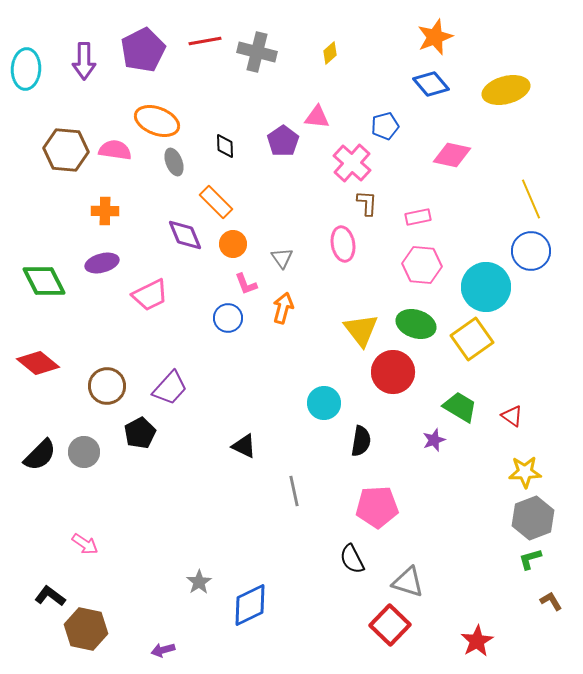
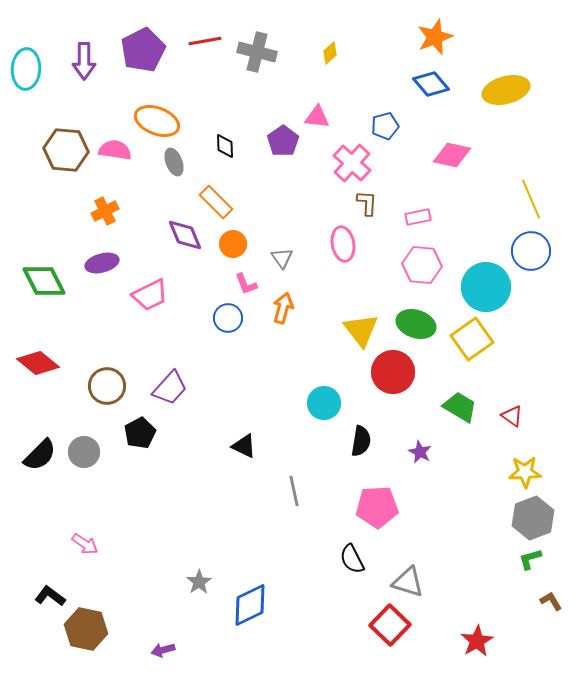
orange cross at (105, 211): rotated 28 degrees counterclockwise
purple star at (434, 440): moved 14 px left, 12 px down; rotated 25 degrees counterclockwise
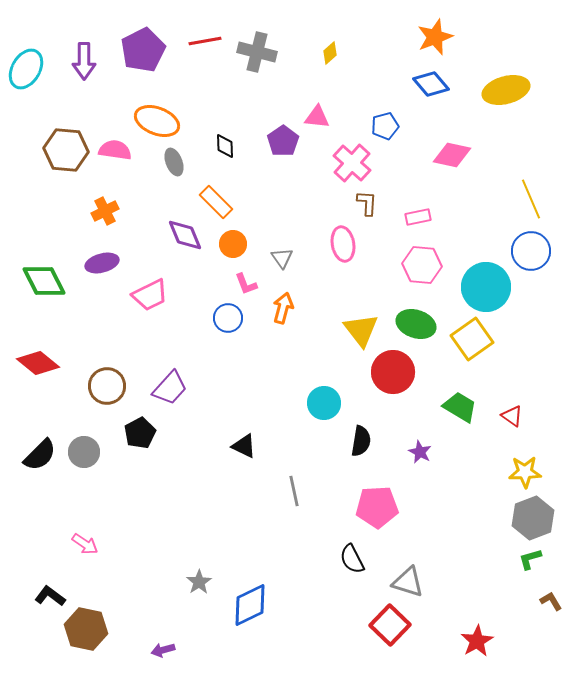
cyan ellipse at (26, 69): rotated 27 degrees clockwise
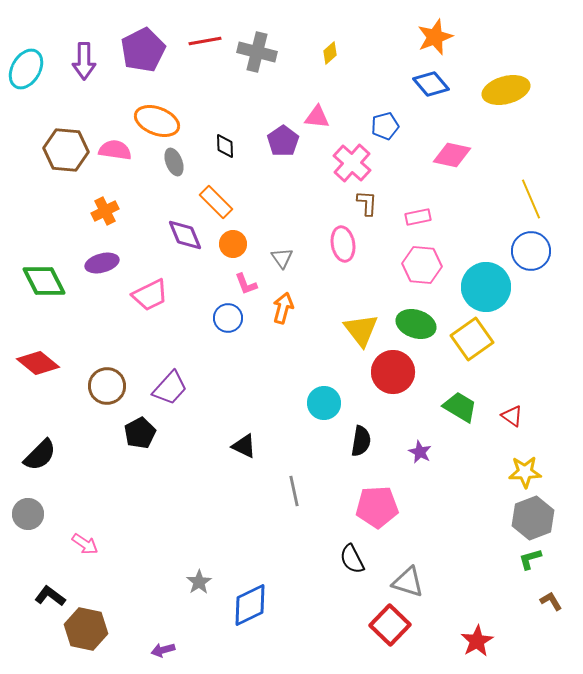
gray circle at (84, 452): moved 56 px left, 62 px down
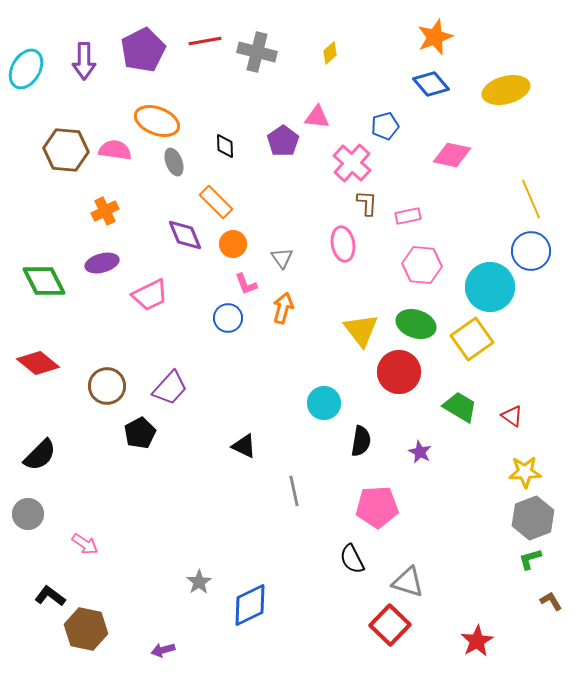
pink rectangle at (418, 217): moved 10 px left, 1 px up
cyan circle at (486, 287): moved 4 px right
red circle at (393, 372): moved 6 px right
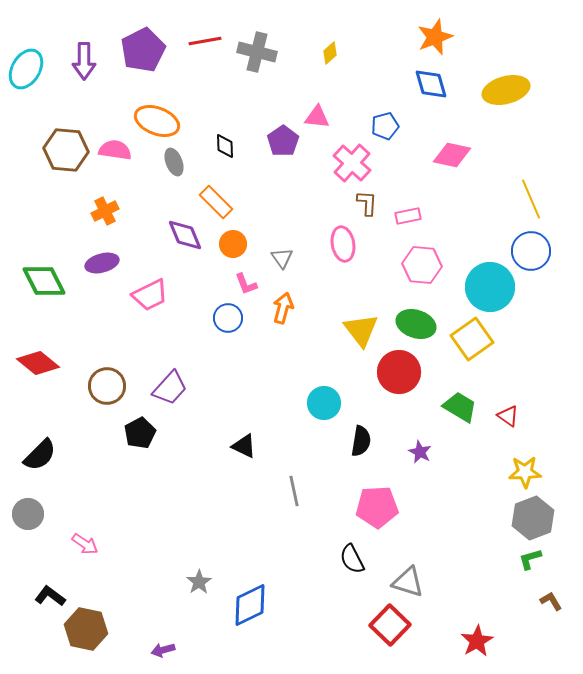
blue diamond at (431, 84): rotated 24 degrees clockwise
red triangle at (512, 416): moved 4 px left
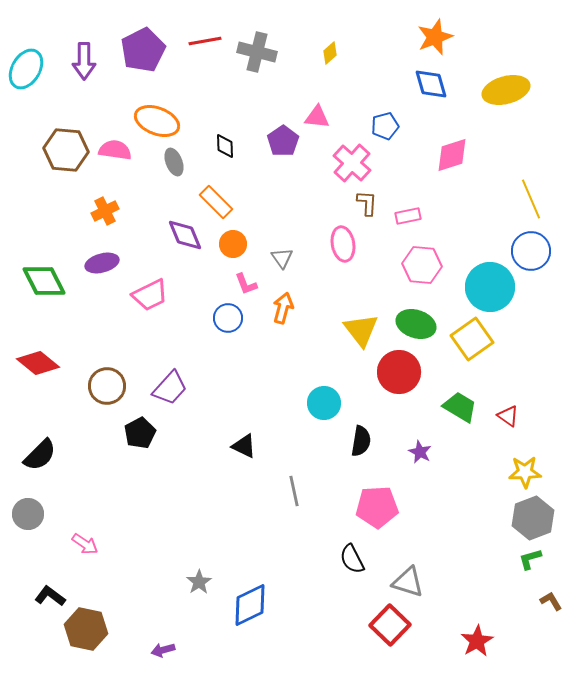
pink diamond at (452, 155): rotated 30 degrees counterclockwise
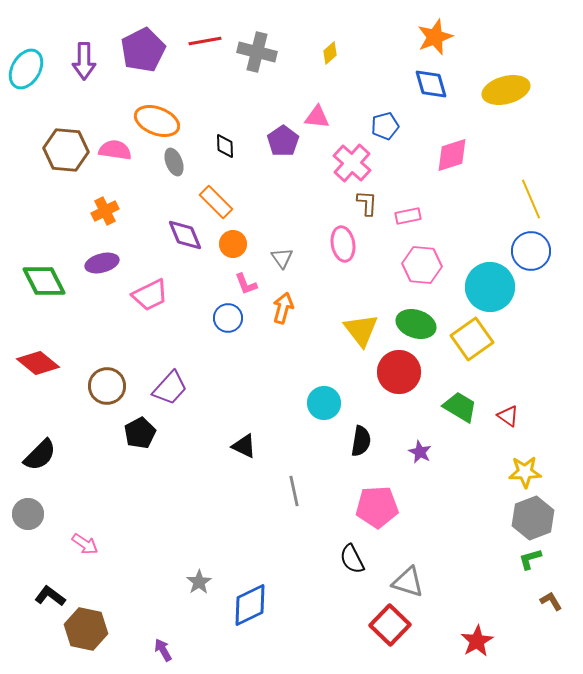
purple arrow at (163, 650): rotated 75 degrees clockwise
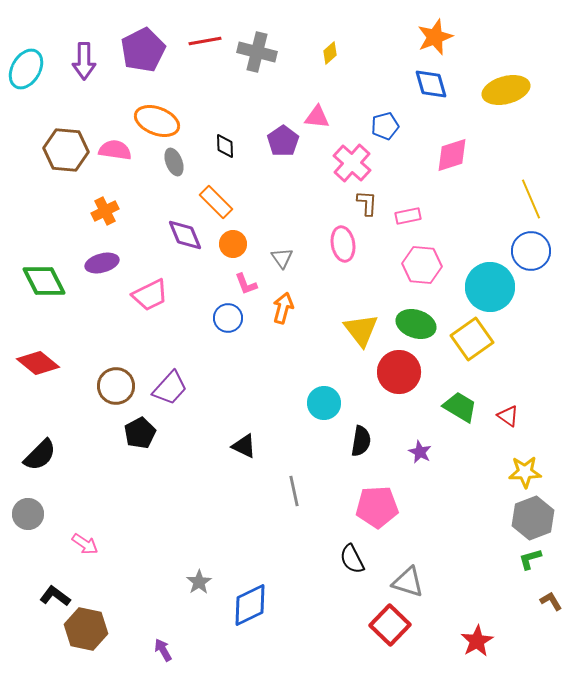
brown circle at (107, 386): moved 9 px right
black L-shape at (50, 596): moved 5 px right
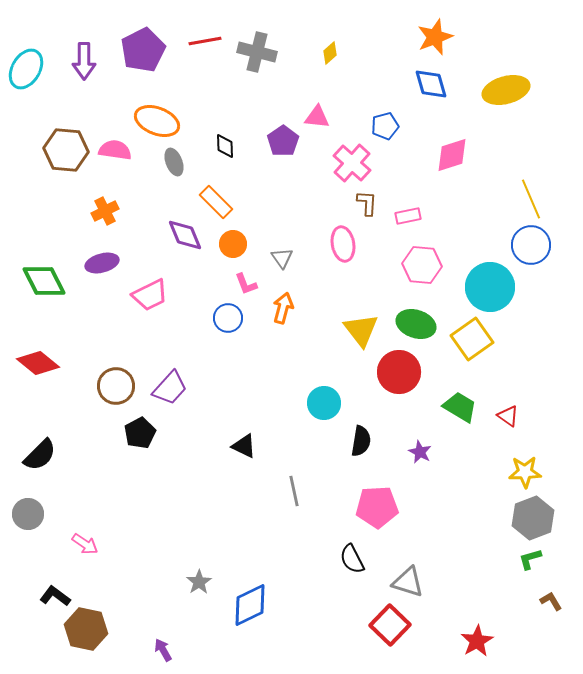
blue circle at (531, 251): moved 6 px up
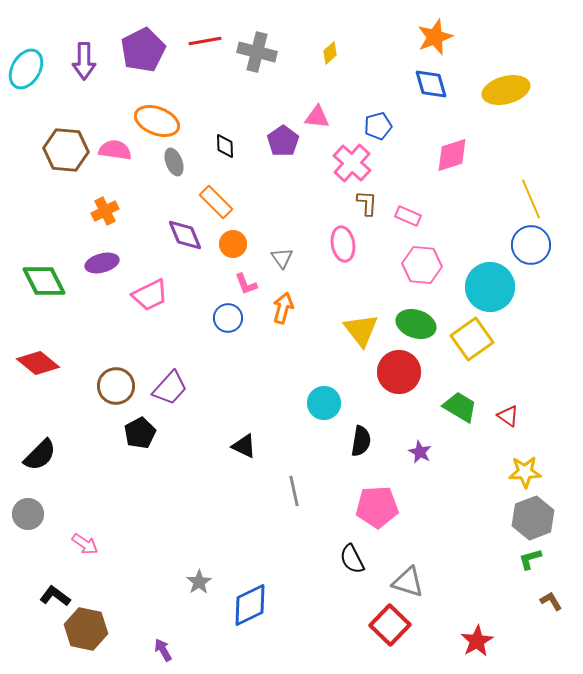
blue pentagon at (385, 126): moved 7 px left
pink rectangle at (408, 216): rotated 35 degrees clockwise
